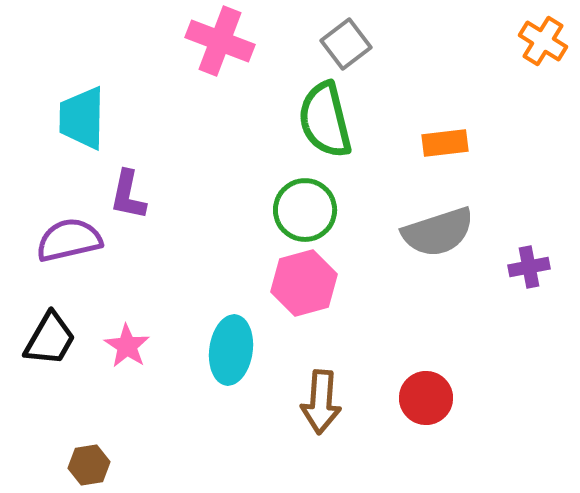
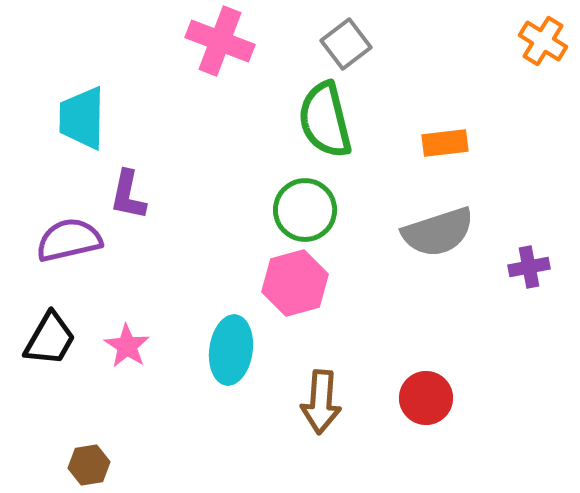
pink hexagon: moved 9 px left
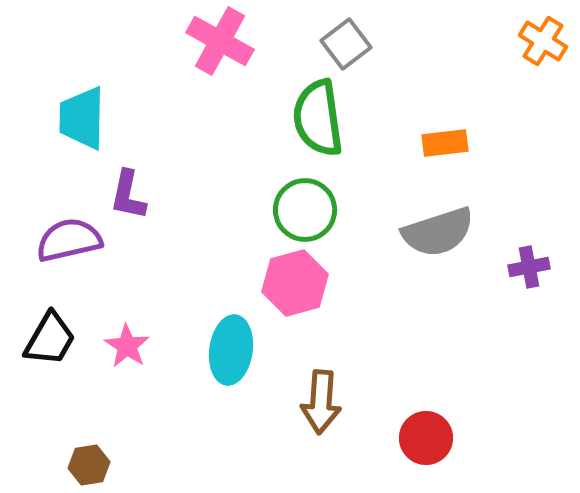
pink cross: rotated 8 degrees clockwise
green semicircle: moved 7 px left, 2 px up; rotated 6 degrees clockwise
red circle: moved 40 px down
